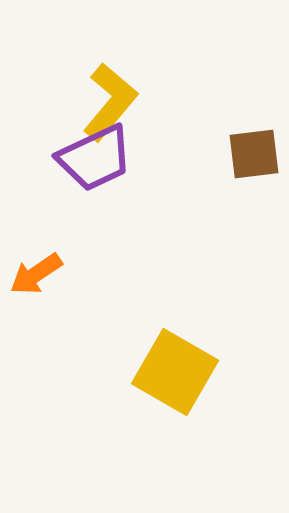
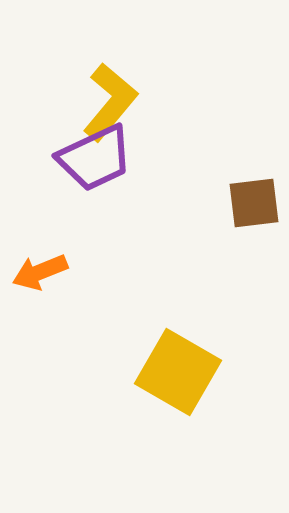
brown square: moved 49 px down
orange arrow: moved 4 px right, 2 px up; rotated 12 degrees clockwise
yellow square: moved 3 px right
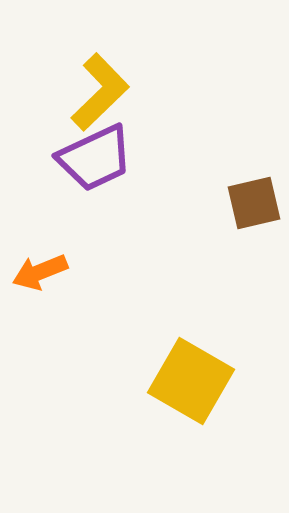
yellow L-shape: moved 10 px left, 10 px up; rotated 6 degrees clockwise
brown square: rotated 6 degrees counterclockwise
yellow square: moved 13 px right, 9 px down
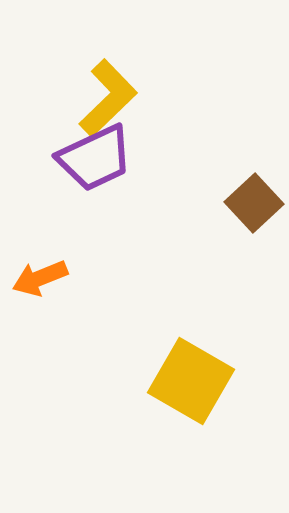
yellow L-shape: moved 8 px right, 6 px down
brown square: rotated 30 degrees counterclockwise
orange arrow: moved 6 px down
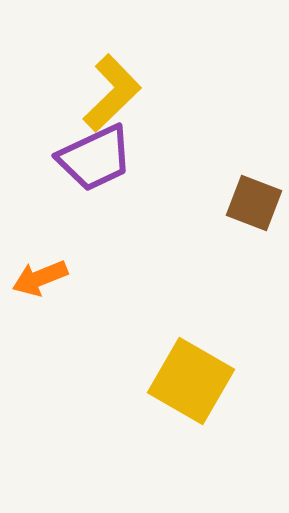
yellow L-shape: moved 4 px right, 5 px up
brown square: rotated 26 degrees counterclockwise
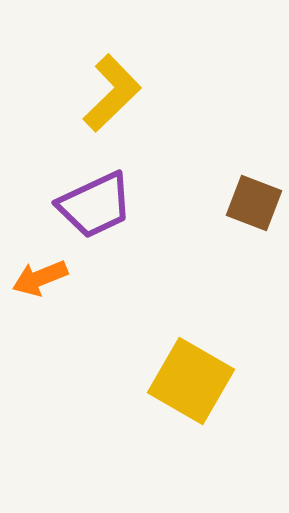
purple trapezoid: moved 47 px down
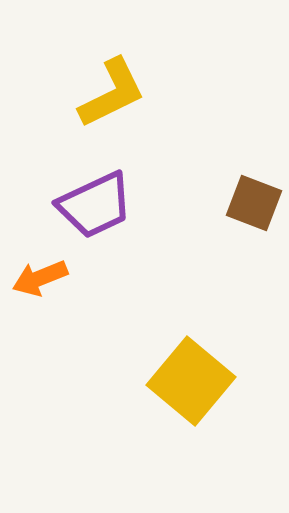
yellow L-shape: rotated 18 degrees clockwise
yellow square: rotated 10 degrees clockwise
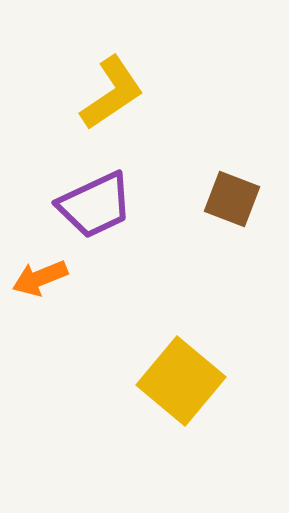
yellow L-shape: rotated 8 degrees counterclockwise
brown square: moved 22 px left, 4 px up
yellow square: moved 10 px left
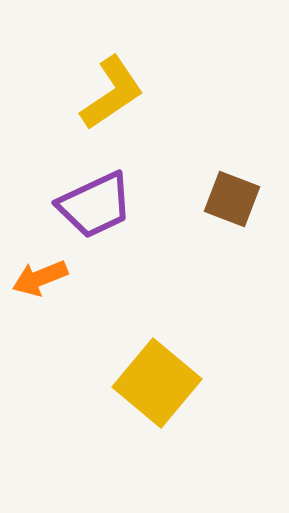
yellow square: moved 24 px left, 2 px down
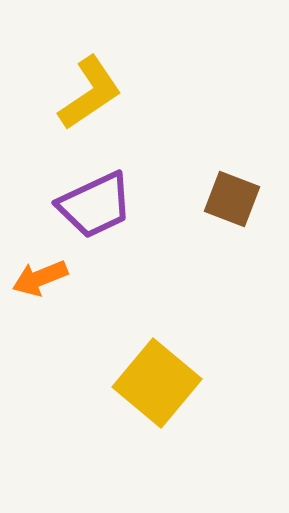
yellow L-shape: moved 22 px left
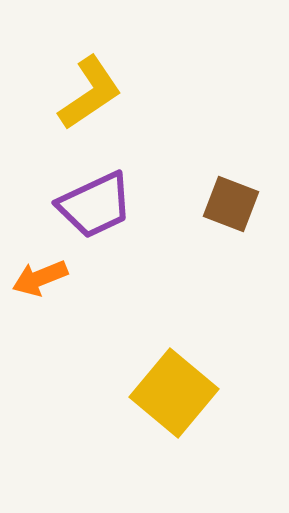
brown square: moved 1 px left, 5 px down
yellow square: moved 17 px right, 10 px down
